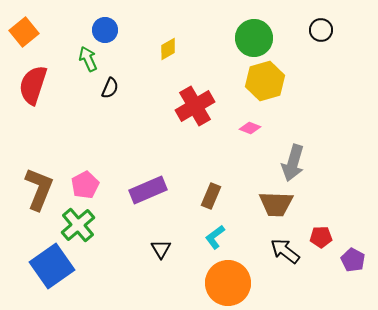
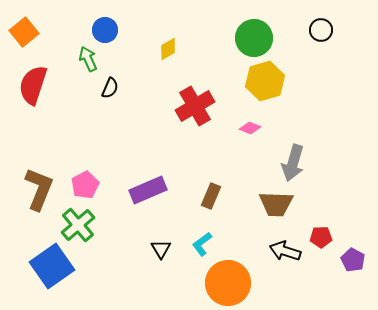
cyan L-shape: moved 13 px left, 7 px down
black arrow: rotated 20 degrees counterclockwise
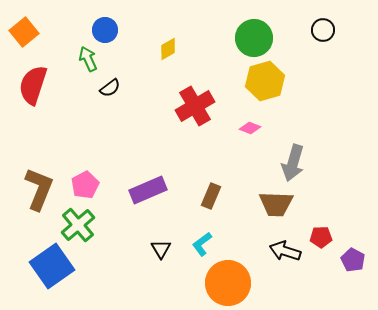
black circle: moved 2 px right
black semicircle: rotated 30 degrees clockwise
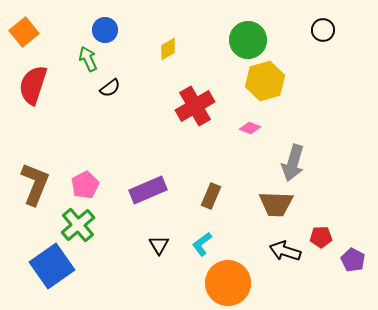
green circle: moved 6 px left, 2 px down
brown L-shape: moved 4 px left, 5 px up
black triangle: moved 2 px left, 4 px up
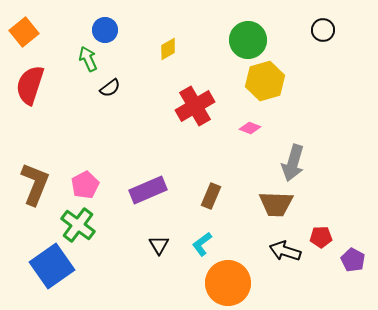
red semicircle: moved 3 px left
green cross: rotated 12 degrees counterclockwise
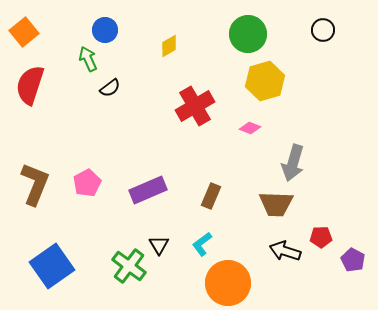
green circle: moved 6 px up
yellow diamond: moved 1 px right, 3 px up
pink pentagon: moved 2 px right, 2 px up
green cross: moved 51 px right, 41 px down
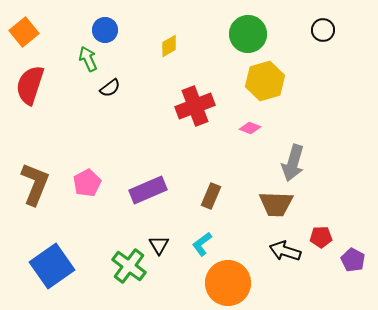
red cross: rotated 9 degrees clockwise
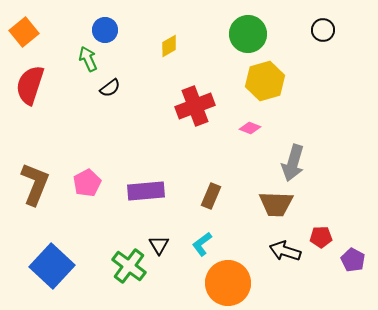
purple rectangle: moved 2 px left, 1 px down; rotated 18 degrees clockwise
blue square: rotated 12 degrees counterclockwise
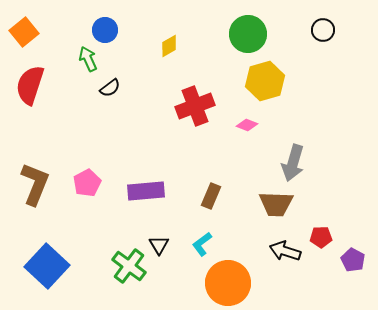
pink diamond: moved 3 px left, 3 px up
blue square: moved 5 px left
